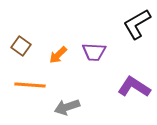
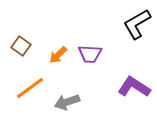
purple trapezoid: moved 4 px left, 2 px down
orange line: moved 3 px down; rotated 40 degrees counterclockwise
gray arrow: moved 5 px up
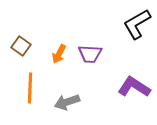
orange arrow: moved 1 px right, 1 px up; rotated 18 degrees counterclockwise
orange line: rotated 52 degrees counterclockwise
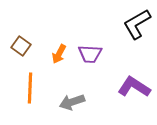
gray arrow: moved 5 px right
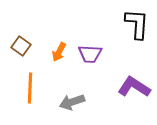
black L-shape: rotated 124 degrees clockwise
orange arrow: moved 2 px up
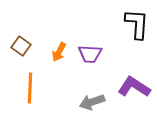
gray arrow: moved 20 px right
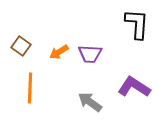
orange arrow: rotated 30 degrees clockwise
gray arrow: moved 2 px left; rotated 55 degrees clockwise
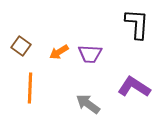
gray arrow: moved 2 px left, 2 px down
